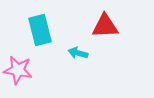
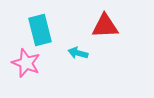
pink star: moved 8 px right, 7 px up; rotated 12 degrees clockwise
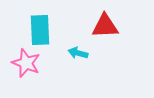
cyan rectangle: rotated 12 degrees clockwise
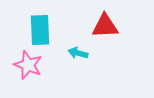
pink star: moved 2 px right, 2 px down
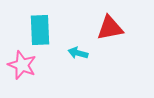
red triangle: moved 5 px right, 2 px down; rotated 8 degrees counterclockwise
pink star: moved 6 px left
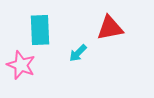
cyan arrow: rotated 60 degrees counterclockwise
pink star: moved 1 px left
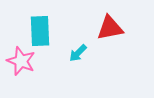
cyan rectangle: moved 1 px down
pink star: moved 4 px up
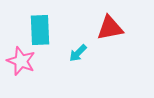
cyan rectangle: moved 1 px up
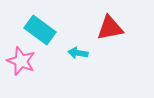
cyan rectangle: rotated 52 degrees counterclockwise
cyan arrow: rotated 54 degrees clockwise
